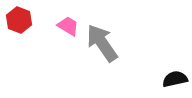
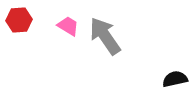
red hexagon: rotated 25 degrees counterclockwise
gray arrow: moved 3 px right, 7 px up
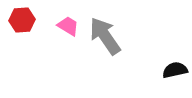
red hexagon: moved 3 px right
black semicircle: moved 9 px up
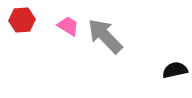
gray arrow: rotated 9 degrees counterclockwise
